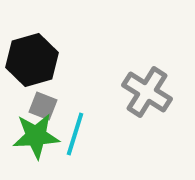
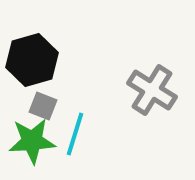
gray cross: moved 5 px right, 2 px up
green star: moved 4 px left, 5 px down
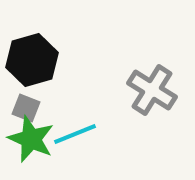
gray square: moved 17 px left, 2 px down
cyan line: rotated 51 degrees clockwise
green star: moved 1 px left, 2 px up; rotated 27 degrees clockwise
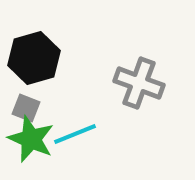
black hexagon: moved 2 px right, 2 px up
gray cross: moved 13 px left, 7 px up; rotated 12 degrees counterclockwise
